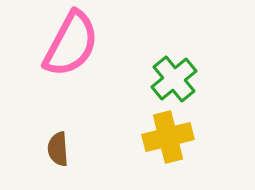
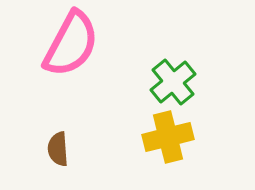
green cross: moved 1 px left, 3 px down
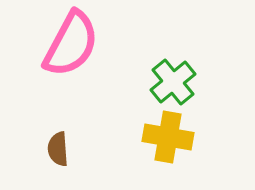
yellow cross: rotated 24 degrees clockwise
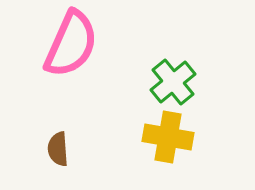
pink semicircle: rotated 4 degrees counterclockwise
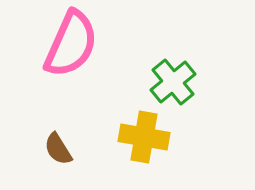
yellow cross: moved 24 px left
brown semicircle: rotated 28 degrees counterclockwise
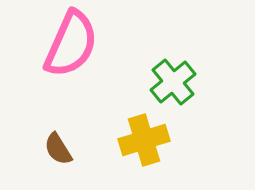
yellow cross: moved 3 px down; rotated 27 degrees counterclockwise
